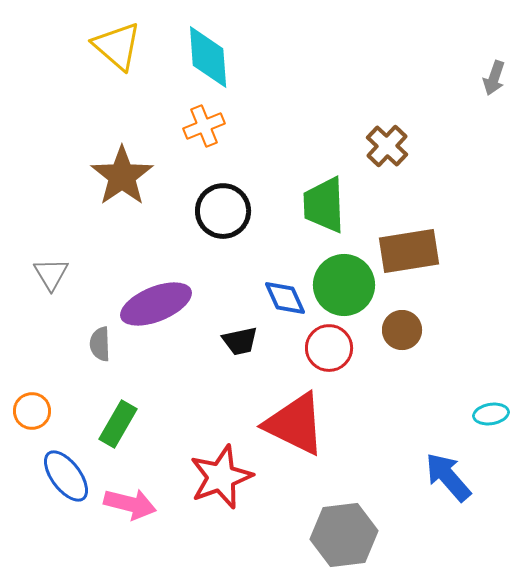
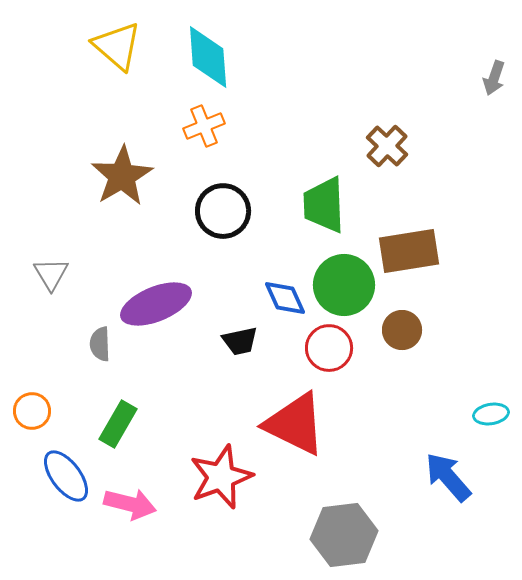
brown star: rotated 4 degrees clockwise
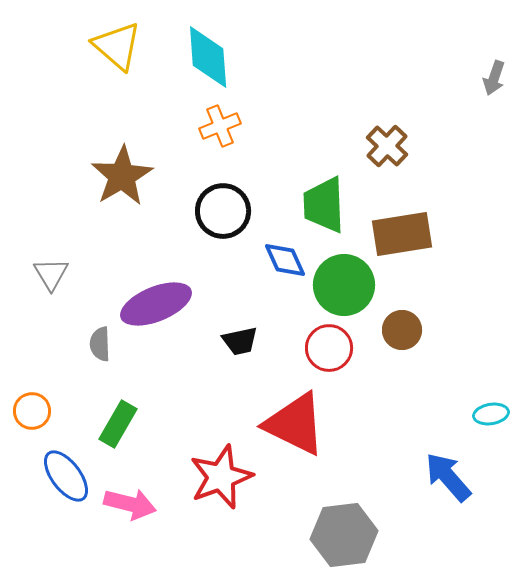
orange cross: moved 16 px right
brown rectangle: moved 7 px left, 17 px up
blue diamond: moved 38 px up
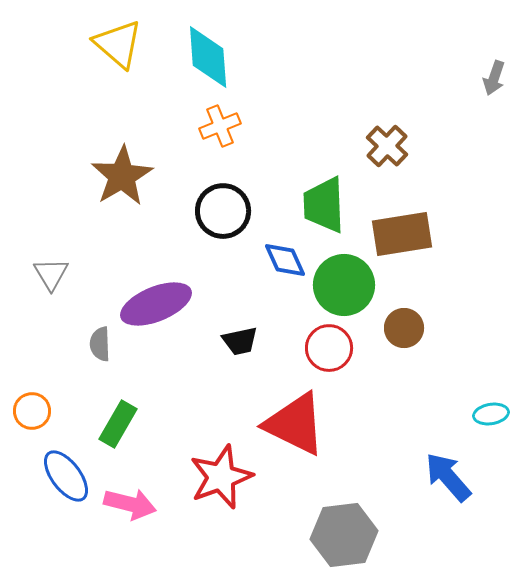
yellow triangle: moved 1 px right, 2 px up
brown circle: moved 2 px right, 2 px up
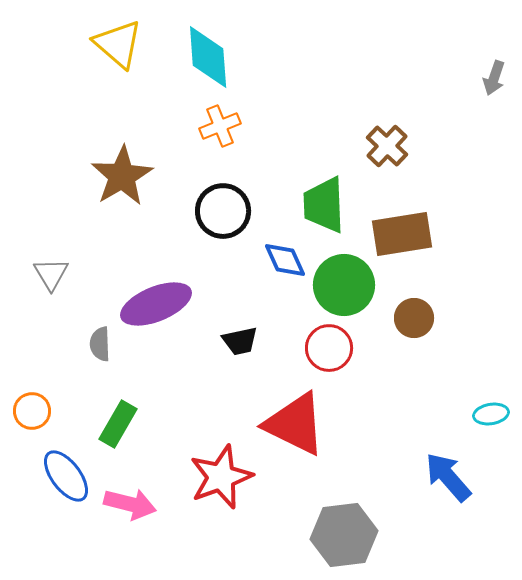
brown circle: moved 10 px right, 10 px up
